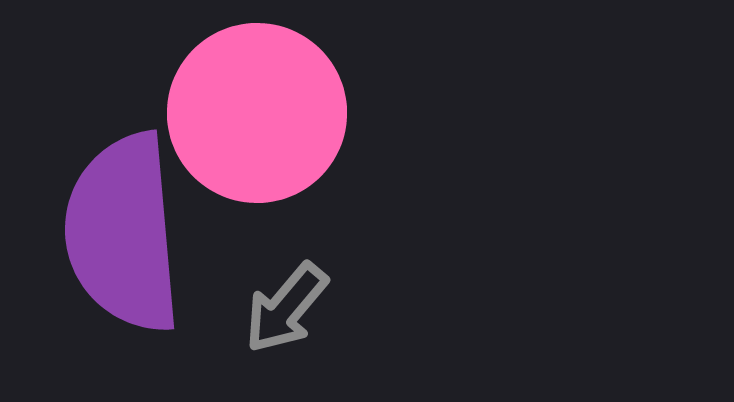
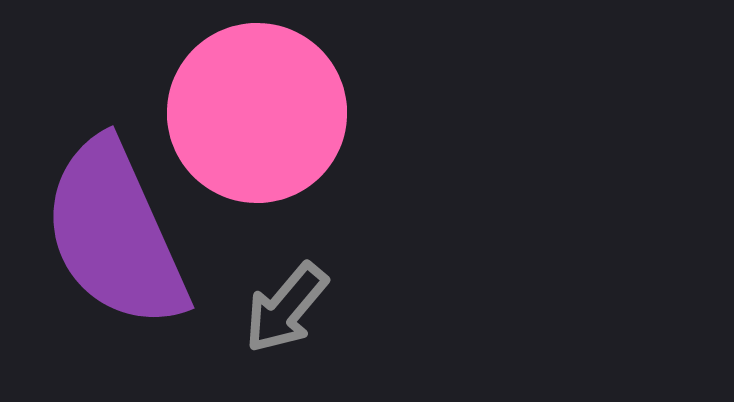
purple semicircle: moved 8 px left, 1 px down; rotated 19 degrees counterclockwise
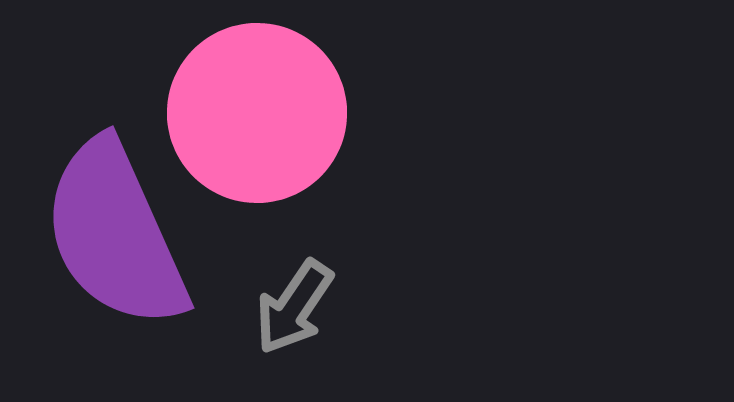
gray arrow: moved 8 px right, 1 px up; rotated 6 degrees counterclockwise
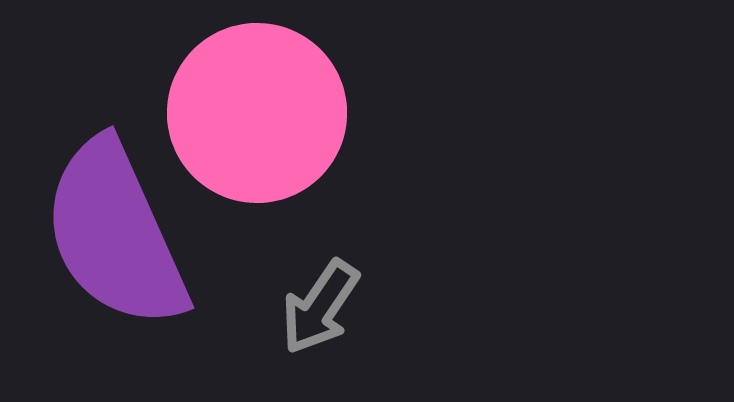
gray arrow: moved 26 px right
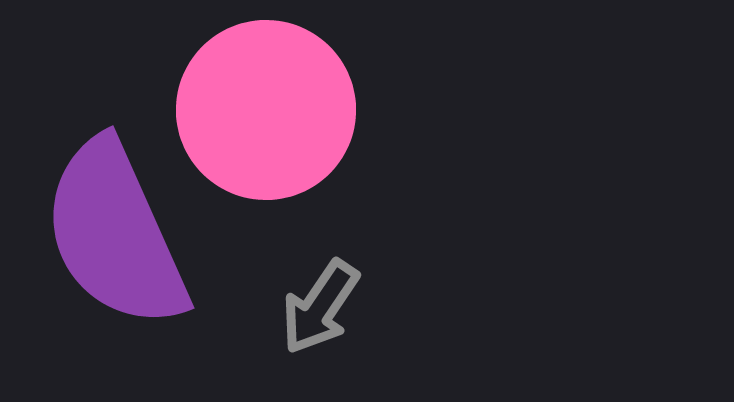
pink circle: moved 9 px right, 3 px up
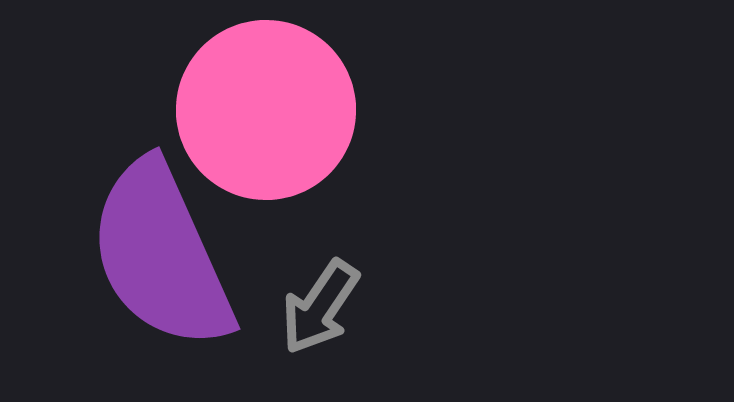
purple semicircle: moved 46 px right, 21 px down
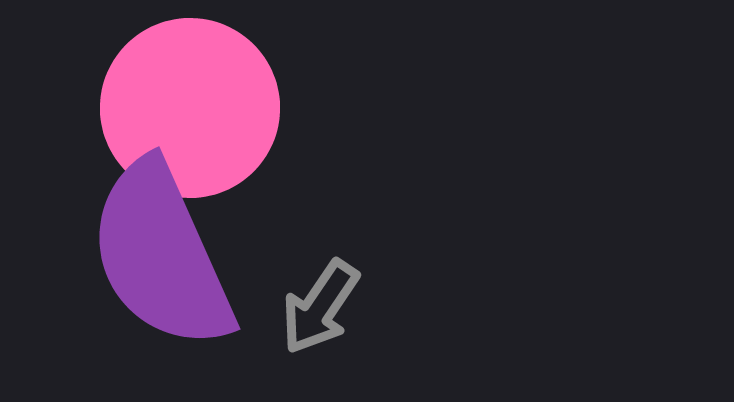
pink circle: moved 76 px left, 2 px up
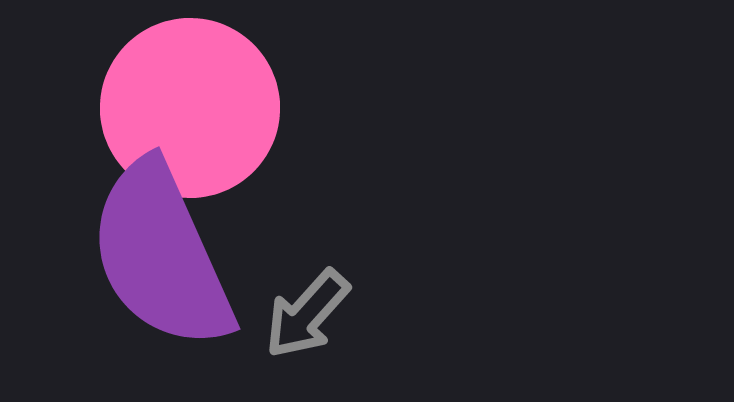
gray arrow: moved 13 px left, 7 px down; rotated 8 degrees clockwise
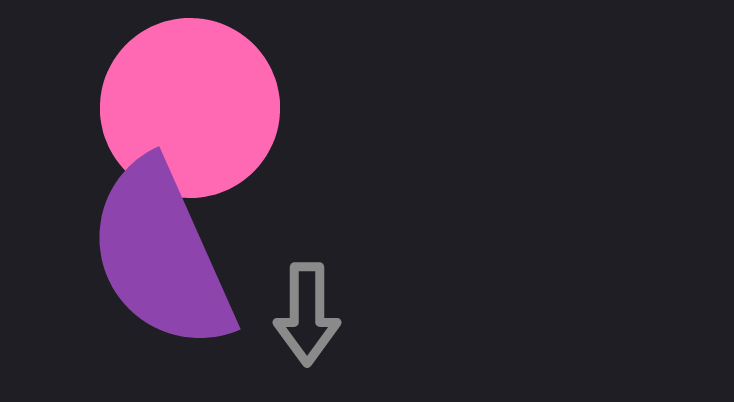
gray arrow: rotated 42 degrees counterclockwise
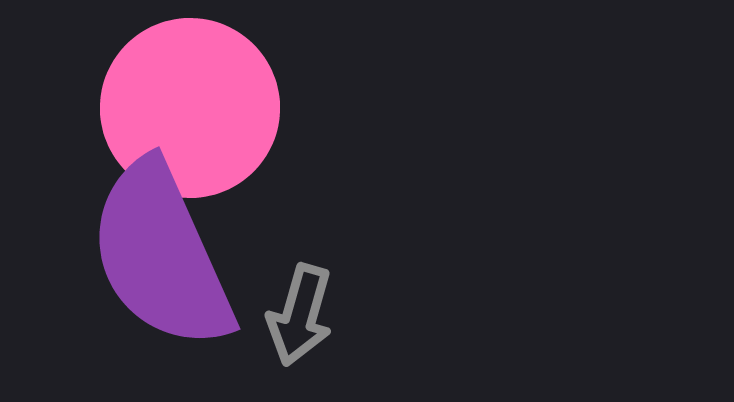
gray arrow: moved 7 px left, 1 px down; rotated 16 degrees clockwise
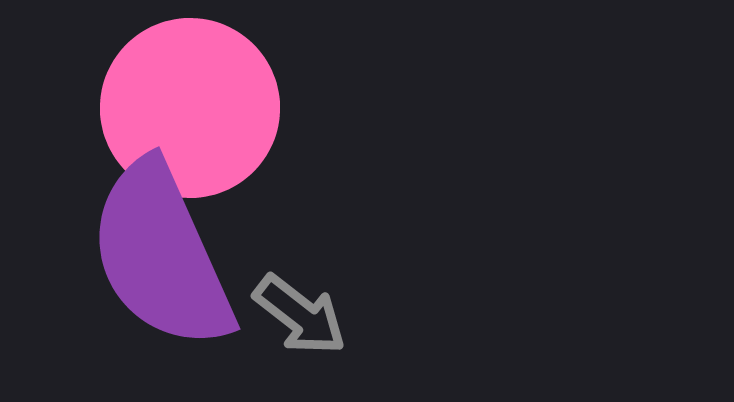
gray arrow: rotated 68 degrees counterclockwise
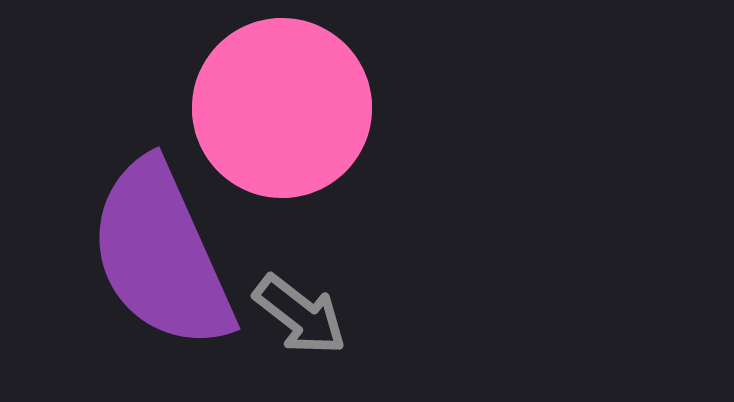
pink circle: moved 92 px right
